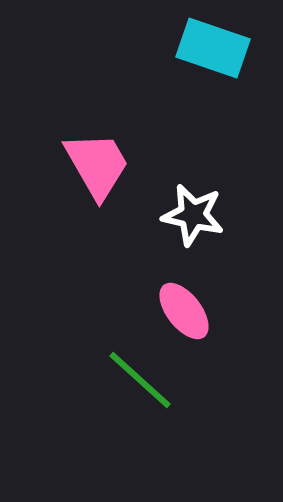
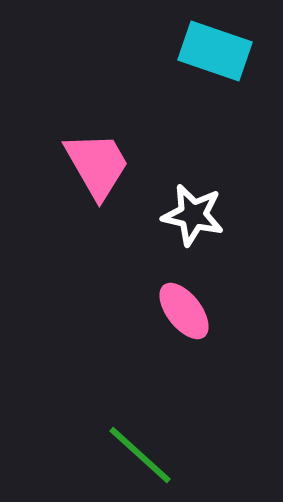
cyan rectangle: moved 2 px right, 3 px down
green line: moved 75 px down
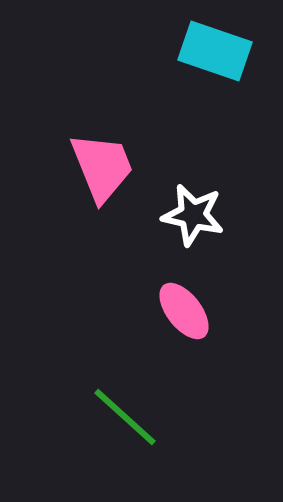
pink trapezoid: moved 5 px right, 2 px down; rotated 8 degrees clockwise
green line: moved 15 px left, 38 px up
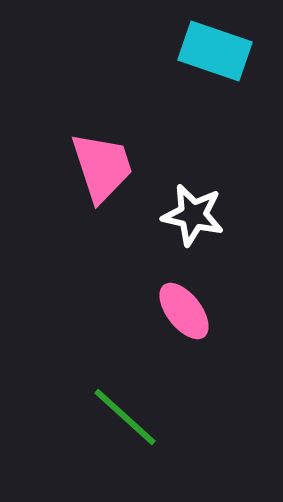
pink trapezoid: rotated 4 degrees clockwise
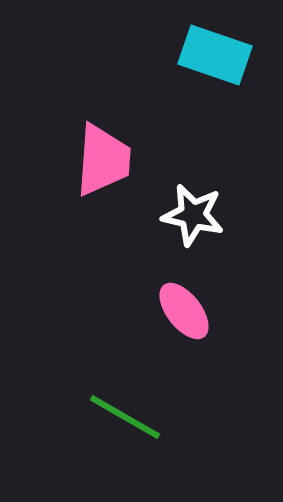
cyan rectangle: moved 4 px down
pink trapezoid: moved 1 px right, 7 px up; rotated 22 degrees clockwise
green line: rotated 12 degrees counterclockwise
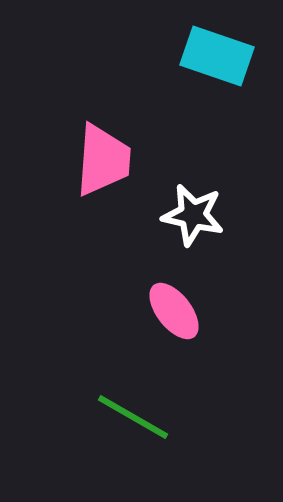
cyan rectangle: moved 2 px right, 1 px down
pink ellipse: moved 10 px left
green line: moved 8 px right
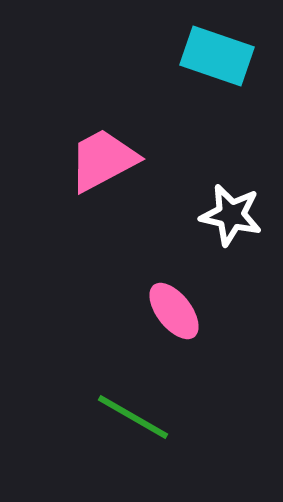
pink trapezoid: rotated 122 degrees counterclockwise
white star: moved 38 px right
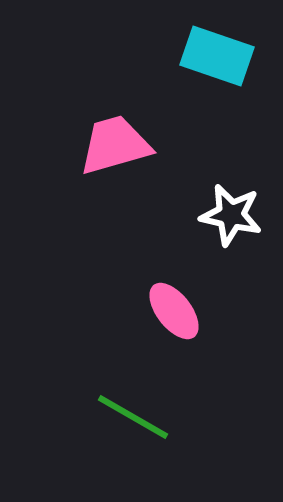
pink trapezoid: moved 12 px right, 15 px up; rotated 12 degrees clockwise
